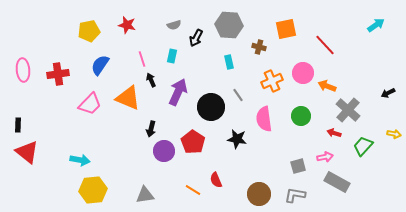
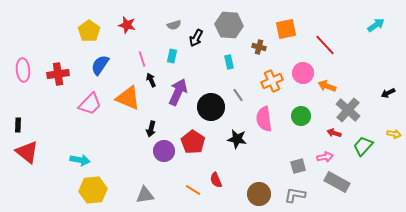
yellow pentagon at (89, 31): rotated 25 degrees counterclockwise
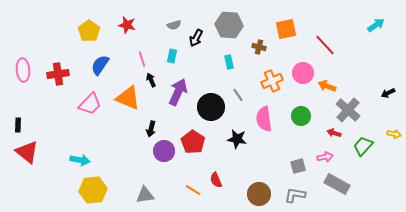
gray rectangle at (337, 182): moved 2 px down
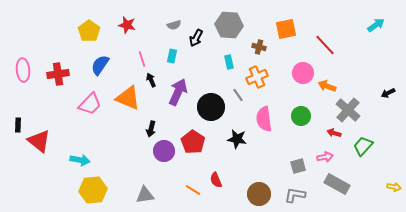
orange cross at (272, 81): moved 15 px left, 4 px up
yellow arrow at (394, 134): moved 53 px down
red triangle at (27, 152): moved 12 px right, 11 px up
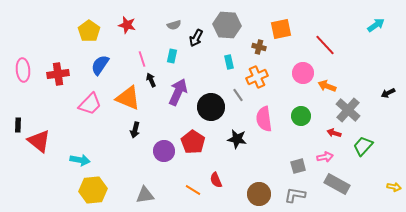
gray hexagon at (229, 25): moved 2 px left
orange square at (286, 29): moved 5 px left
black arrow at (151, 129): moved 16 px left, 1 px down
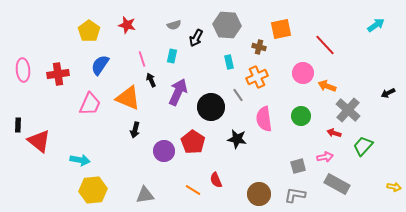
pink trapezoid at (90, 104): rotated 20 degrees counterclockwise
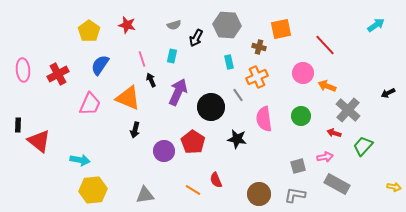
red cross at (58, 74): rotated 20 degrees counterclockwise
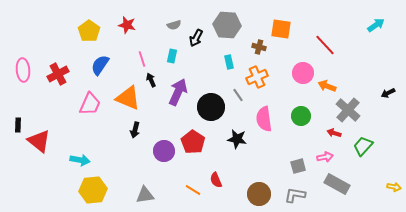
orange square at (281, 29): rotated 20 degrees clockwise
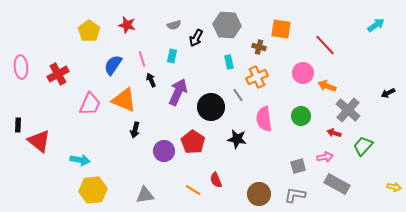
blue semicircle at (100, 65): moved 13 px right
pink ellipse at (23, 70): moved 2 px left, 3 px up
orange triangle at (128, 98): moved 4 px left, 2 px down
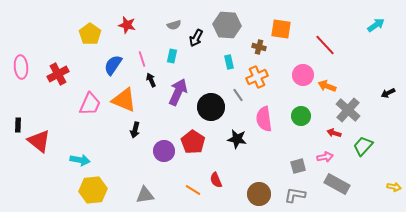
yellow pentagon at (89, 31): moved 1 px right, 3 px down
pink circle at (303, 73): moved 2 px down
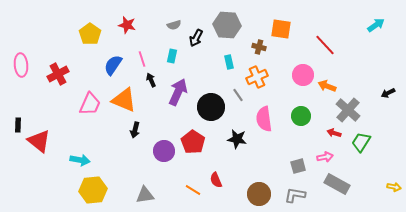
pink ellipse at (21, 67): moved 2 px up
green trapezoid at (363, 146): moved 2 px left, 4 px up; rotated 10 degrees counterclockwise
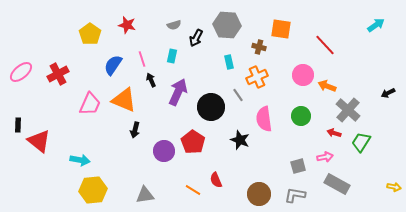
pink ellipse at (21, 65): moved 7 px down; rotated 55 degrees clockwise
black star at (237, 139): moved 3 px right, 1 px down; rotated 12 degrees clockwise
